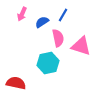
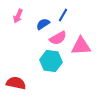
pink arrow: moved 4 px left, 2 px down
blue semicircle: moved 1 px right, 2 px down
pink semicircle: rotated 72 degrees clockwise
pink triangle: rotated 20 degrees counterclockwise
cyan hexagon: moved 3 px right, 2 px up; rotated 20 degrees clockwise
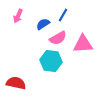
pink triangle: moved 2 px right, 2 px up
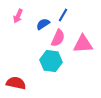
pink semicircle: rotated 36 degrees counterclockwise
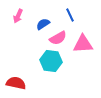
blue line: moved 7 px right; rotated 56 degrees counterclockwise
pink semicircle: rotated 36 degrees clockwise
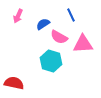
blue line: moved 1 px right
pink semicircle: moved 1 px right, 1 px up; rotated 60 degrees clockwise
cyan hexagon: rotated 10 degrees clockwise
red semicircle: moved 2 px left
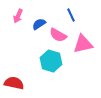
blue semicircle: moved 4 px left
pink semicircle: moved 1 px left, 2 px up
pink triangle: rotated 10 degrees counterclockwise
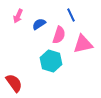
pink semicircle: moved 1 px right; rotated 102 degrees counterclockwise
red semicircle: rotated 42 degrees clockwise
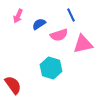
pink semicircle: rotated 54 degrees clockwise
cyan hexagon: moved 7 px down
red semicircle: moved 1 px left, 2 px down
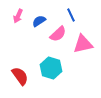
blue semicircle: moved 3 px up
pink semicircle: moved 1 px left, 1 px up; rotated 24 degrees counterclockwise
red semicircle: moved 7 px right, 9 px up
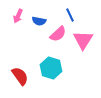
blue line: moved 1 px left
blue semicircle: rotated 136 degrees counterclockwise
pink triangle: moved 4 px up; rotated 45 degrees counterclockwise
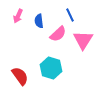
blue semicircle: rotated 72 degrees clockwise
